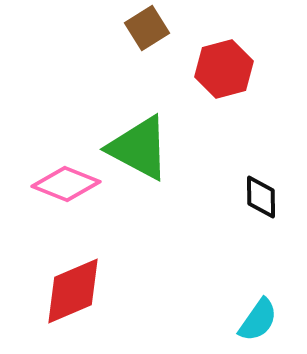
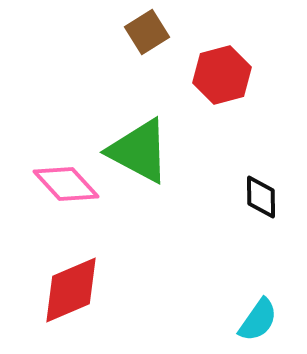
brown square: moved 4 px down
red hexagon: moved 2 px left, 6 px down
green triangle: moved 3 px down
pink diamond: rotated 26 degrees clockwise
red diamond: moved 2 px left, 1 px up
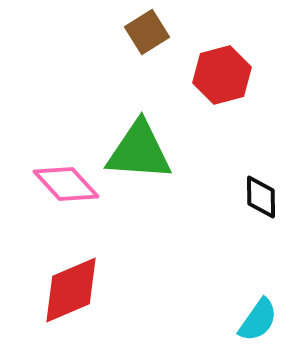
green triangle: rotated 24 degrees counterclockwise
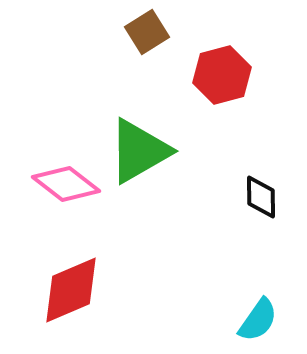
green triangle: rotated 34 degrees counterclockwise
pink diamond: rotated 10 degrees counterclockwise
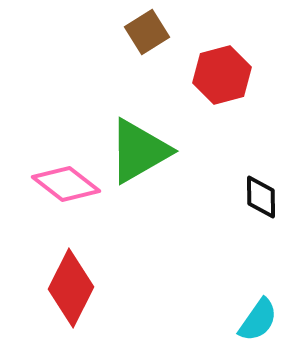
red diamond: moved 2 px up; rotated 40 degrees counterclockwise
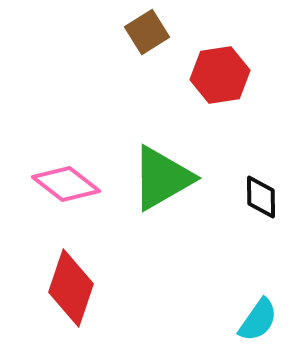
red hexagon: moved 2 px left; rotated 6 degrees clockwise
green triangle: moved 23 px right, 27 px down
red diamond: rotated 8 degrees counterclockwise
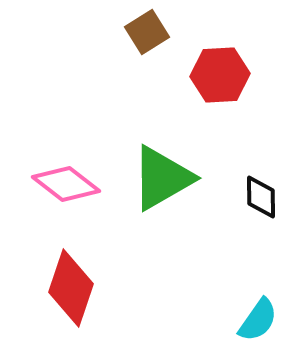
red hexagon: rotated 6 degrees clockwise
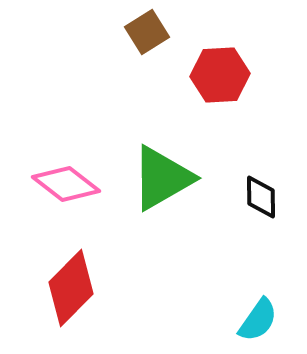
red diamond: rotated 26 degrees clockwise
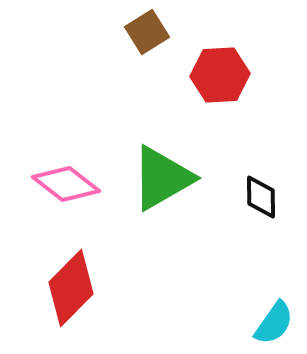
cyan semicircle: moved 16 px right, 3 px down
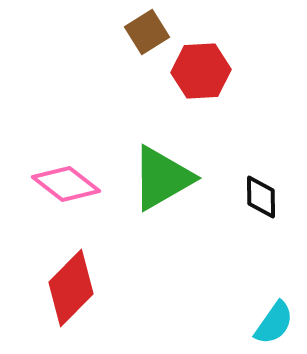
red hexagon: moved 19 px left, 4 px up
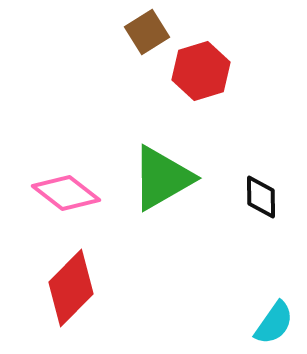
red hexagon: rotated 14 degrees counterclockwise
pink diamond: moved 9 px down
